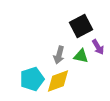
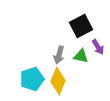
yellow diamond: rotated 48 degrees counterclockwise
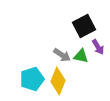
black square: moved 3 px right
gray arrow: moved 3 px right; rotated 72 degrees counterclockwise
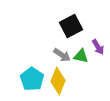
black square: moved 13 px left
cyan pentagon: rotated 20 degrees counterclockwise
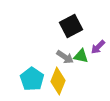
purple arrow: rotated 77 degrees clockwise
gray arrow: moved 3 px right, 2 px down
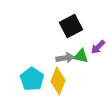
gray arrow: moved 1 px down; rotated 42 degrees counterclockwise
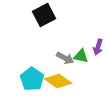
black square: moved 27 px left, 11 px up
purple arrow: rotated 28 degrees counterclockwise
gray arrow: rotated 36 degrees clockwise
yellow diamond: rotated 76 degrees counterclockwise
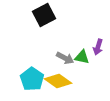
green triangle: moved 1 px right, 1 px down
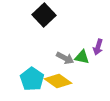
black square: rotated 15 degrees counterclockwise
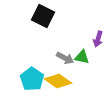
black square: moved 1 px left, 1 px down; rotated 20 degrees counterclockwise
purple arrow: moved 8 px up
